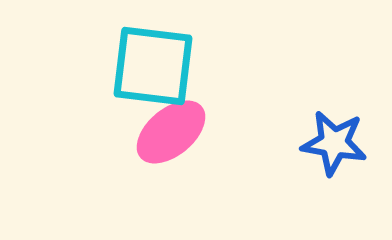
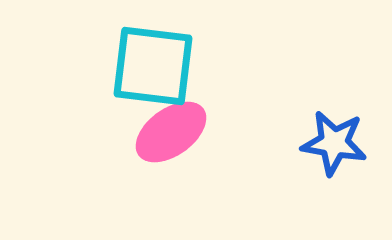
pink ellipse: rotated 4 degrees clockwise
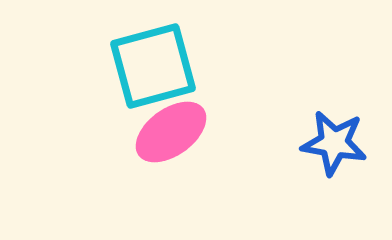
cyan square: rotated 22 degrees counterclockwise
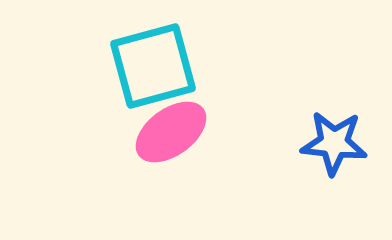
blue star: rotated 4 degrees counterclockwise
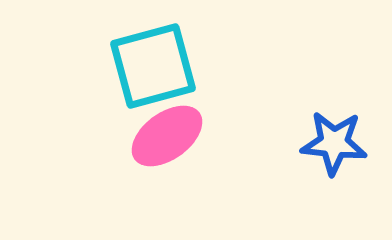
pink ellipse: moved 4 px left, 4 px down
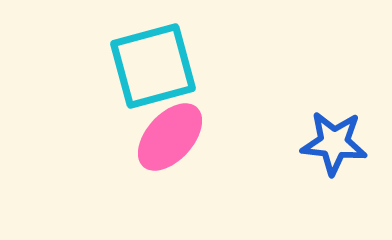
pink ellipse: moved 3 px right, 1 px down; rotated 12 degrees counterclockwise
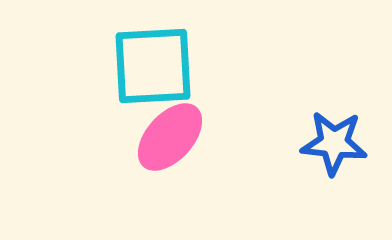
cyan square: rotated 12 degrees clockwise
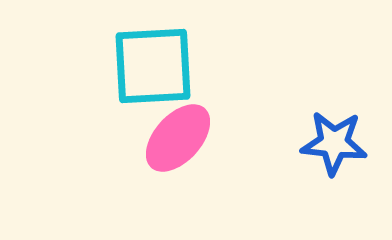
pink ellipse: moved 8 px right, 1 px down
